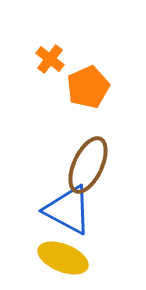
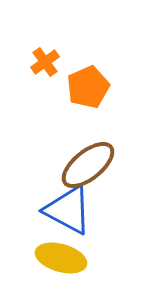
orange cross: moved 5 px left, 3 px down; rotated 16 degrees clockwise
brown ellipse: rotated 26 degrees clockwise
yellow ellipse: moved 2 px left; rotated 6 degrees counterclockwise
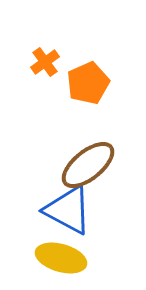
orange pentagon: moved 4 px up
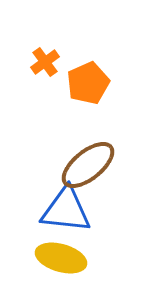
blue triangle: moved 2 px left; rotated 22 degrees counterclockwise
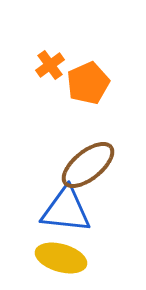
orange cross: moved 5 px right, 3 px down
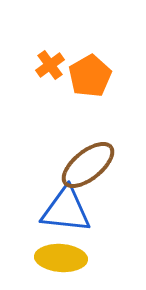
orange pentagon: moved 2 px right, 7 px up; rotated 6 degrees counterclockwise
yellow ellipse: rotated 12 degrees counterclockwise
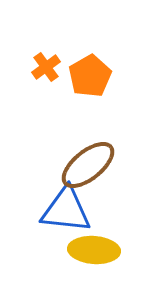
orange cross: moved 4 px left, 2 px down
yellow ellipse: moved 33 px right, 8 px up
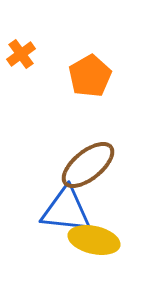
orange cross: moved 25 px left, 13 px up
yellow ellipse: moved 10 px up; rotated 9 degrees clockwise
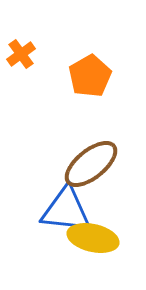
brown ellipse: moved 3 px right, 1 px up
yellow ellipse: moved 1 px left, 2 px up
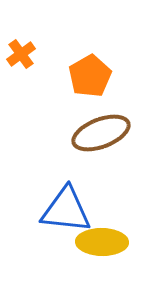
brown ellipse: moved 10 px right, 31 px up; rotated 18 degrees clockwise
yellow ellipse: moved 9 px right, 4 px down; rotated 12 degrees counterclockwise
